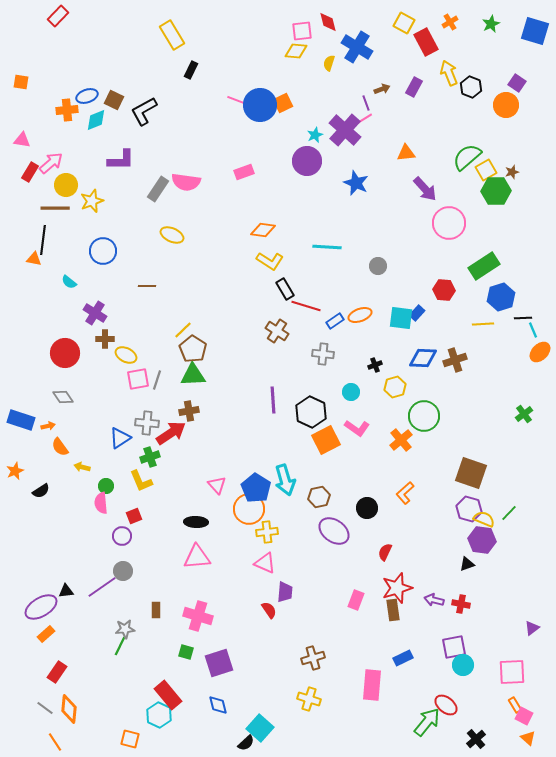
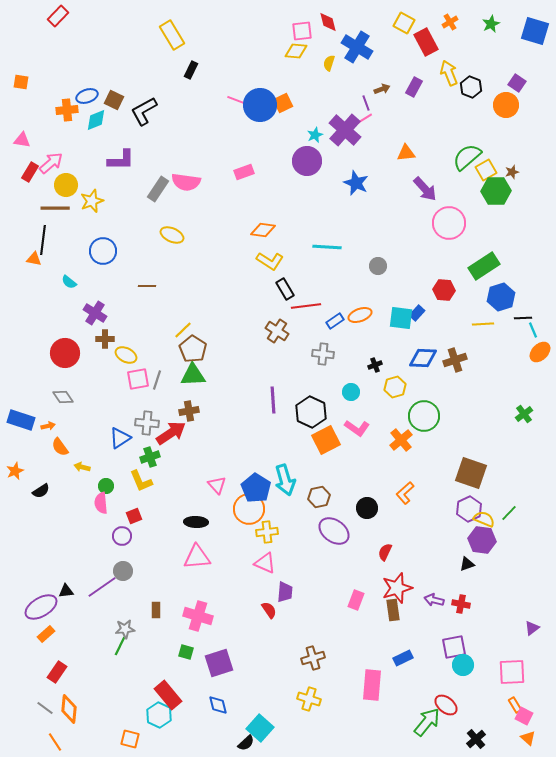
red line at (306, 306): rotated 24 degrees counterclockwise
purple hexagon at (469, 509): rotated 20 degrees clockwise
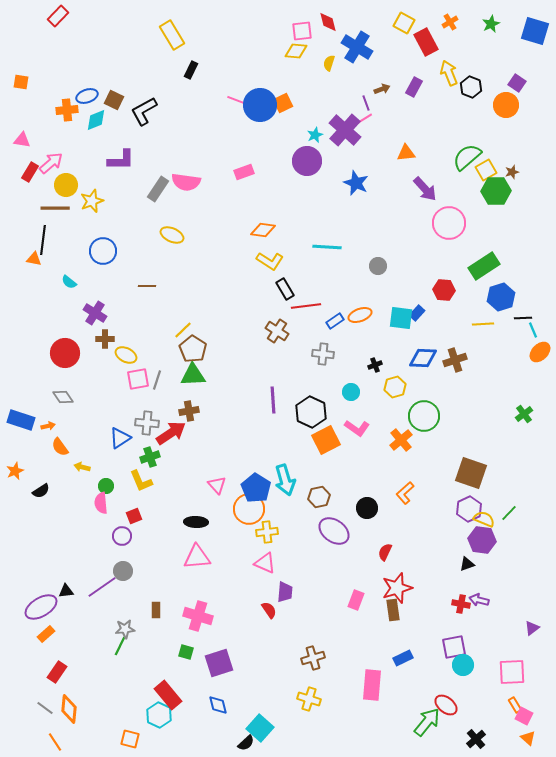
purple arrow at (434, 600): moved 45 px right
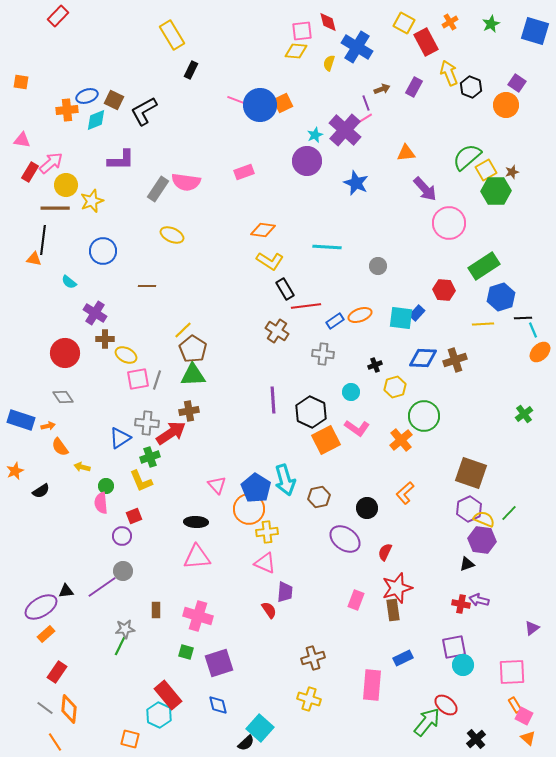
purple ellipse at (334, 531): moved 11 px right, 8 px down
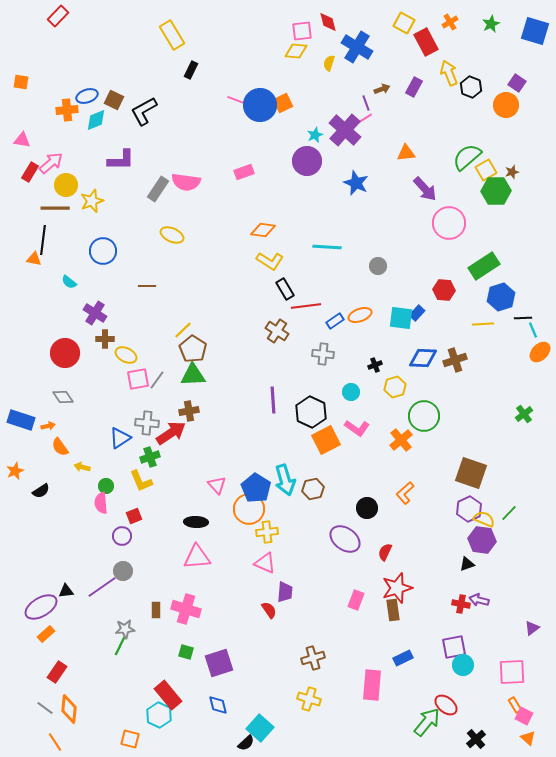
gray line at (157, 380): rotated 18 degrees clockwise
brown hexagon at (319, 497): moved 6 px left, 8 px up
pink cross at (198, 616): moved 12 px left, 7 px up
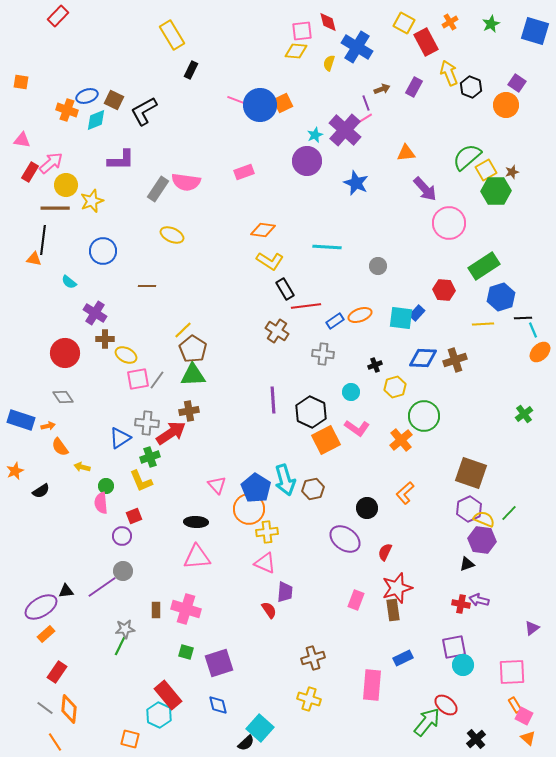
orange cross at (67, 110): rotated 25 degrees clockwise
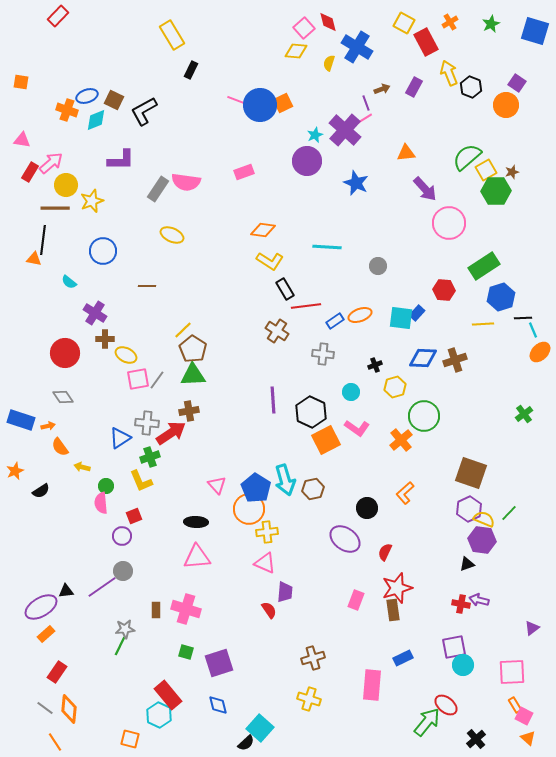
pink square at (302, 31): moved 2 px right, 3 px up; rotated 35 degrees counterclockwise
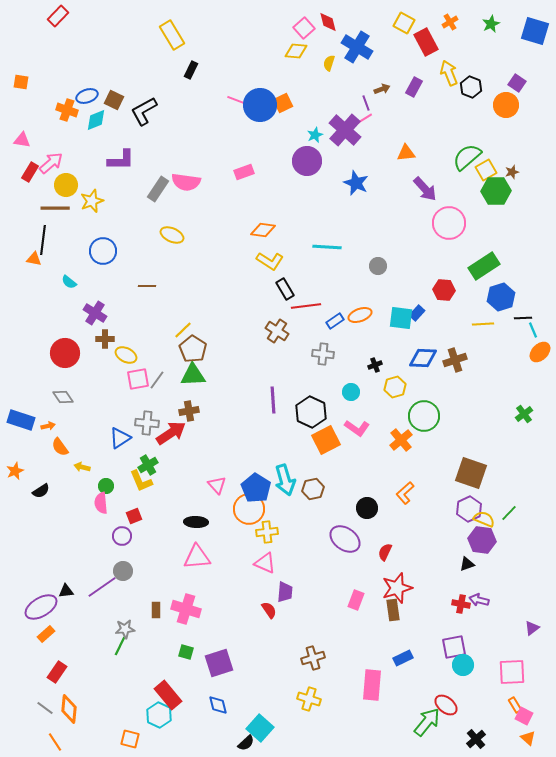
green cross at (150, 457): moved 2 px left, 8 px down; rotated 12 degrees counterclockwise
